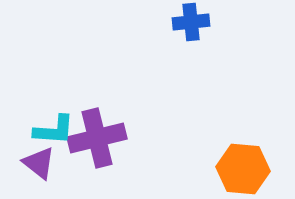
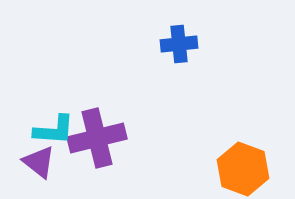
blue cross: moved 12 px left, 22 px down
purple triangle: moved 1 px up
orange hexagon: rotated 15 degrees clockwise
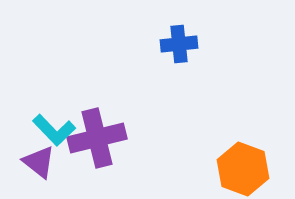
cyan L-shape: rotated 42 degrees clockwise
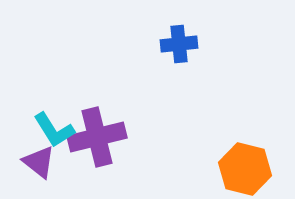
cyan L-shape: rotated 12 degrees clockwise
purple cross: moved 1 px up
orange hexagon: moved 2 px right; rotated 6 degrees counterclockwise
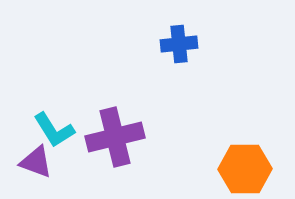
purple cross: moved 18 px right
purple triangle: moved 3 px left; rotated 18 degrees counterclockwise
orange hexagon: rotated 15 degrees counterclockwise
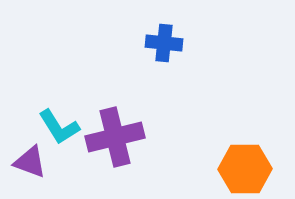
blue cross: moved 15 px left, 1 px up; rotated 12 degrees clockwise
cyan L-shape: moved 5 px right, 3 px up
purple triangle: moved 6 px left
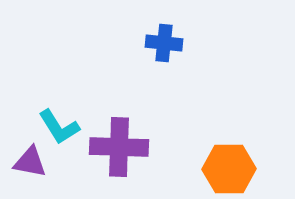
purple cross: moved 4 px right, 10 px down; rotated 16 degrees clockwise
purple triangle: rotated 9 degrees counterclockwise
orange hexagon: moved 16 px left
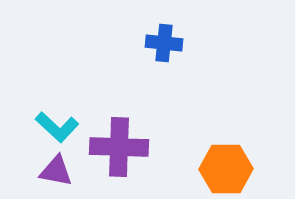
cyan L-shape: moved 2 px left; rotated 15 degrees counterclockwise
purple triangle: moved 26 px right, 9 px down
orange hexagon: moved 3 px left
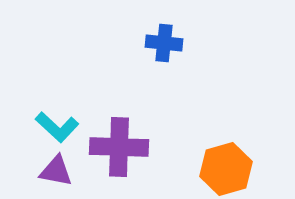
orange hexagon: rotated 15 degrees counterclockwise
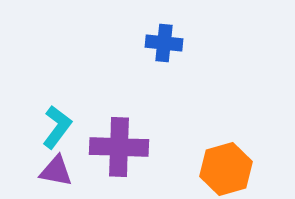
cyan L-shape: rotated 96 degrees counterclockwise
